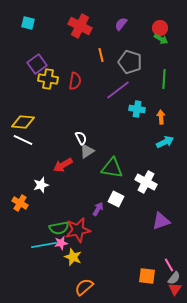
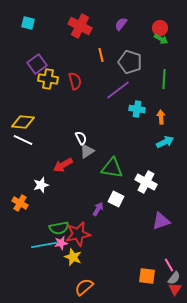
red semicircle: rotated 24 degrees counterclockwise
red star: moved 4 px down
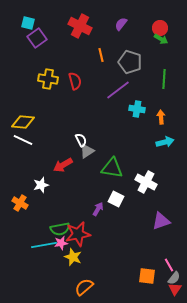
purple square: moved 26 px up
white semicircle: moved 2 px down
cyan arrow: rotated 12 degrees clockwise
green semicircle: moved 1 px right, 1 px down
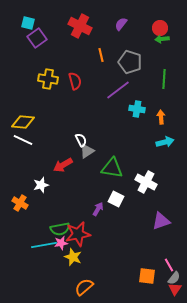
green arrow: moved 1 px right; rotated 144 degrees clockwise
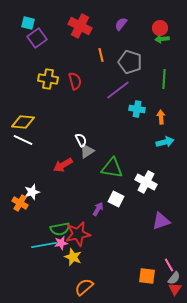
white star: moved 9 px left, 7 px down
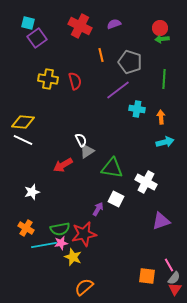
purple semicircle: moved 7 px left; rotated 32 degrees clockwise
orange cross: moved 6 px right, 25 px down
red star: moved 6 px right
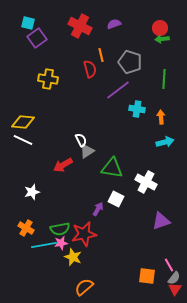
red semicircle: moved 15 px right, 12 px up
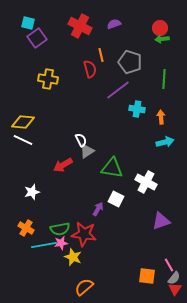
red star: rotated 20 degrees clockwise
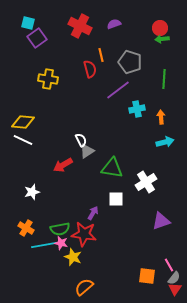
cyan cross: rotated 21 degrees counterclockwise
white cross: rotated 30 degrees clockwise
white square: rotated 28 degrees counterclockwise
purple arrow: moved 5 px left, 4 px down
pink star: rotated 24 degrees clockwise
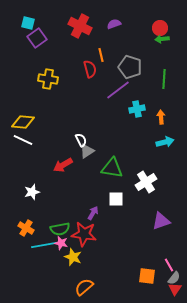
gray pentagon: moved 5 px down
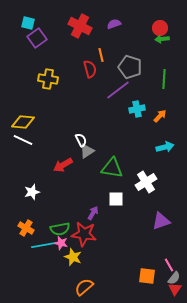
orange arrow: moved 1 px left, 1 px up; rotated 48 degrees clockwise
cyan arrow: moved 5 px down
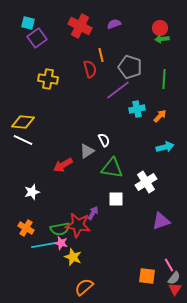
white semicircle: moved 23 px right
red star: moved 6 px left, 9 px up
